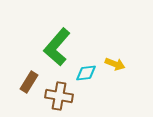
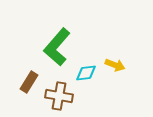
yellow arrow: moved 1 px down
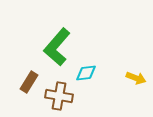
yellow arrow: moved 21 px right, 13 px down
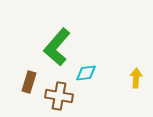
yellow arrow: rotated 108 degrees counterclockwise
brown rectangle: rotated 15 degrees counterclockwise
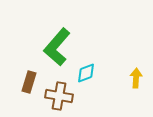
cyan diamond: rotated 15 degrees counterclockwise
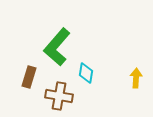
cyan diamond: rotated 60 degrees counterclockwise
brown rectangle: moved 5 px up
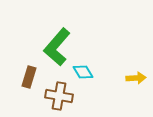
cyan diamond: moved 3 px left, 1 px up; rotated 40 degrees counterclockwise
yellow arrow: rotated 84 degrees clockwise
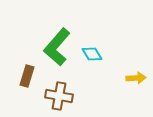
cyan diamond: moved 9 px right, 18 px up
brown rectangle: moved 2 px left, 1 px up
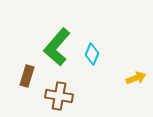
cyan diamond: rotated 55 degrees clockwise
yellow arrow: rotated 18 degrees counterclockwise
